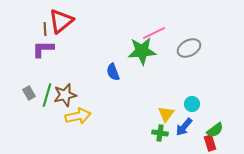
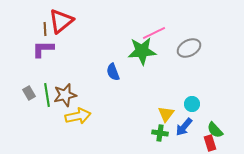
green line: rotated 25 degrees counterclockwise
green semicircle: rotated 84 degrees clockwise
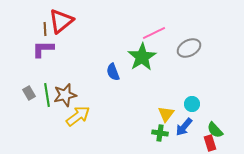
green star: moved 6 px down; rotated 28 degrees counterclockwise
yellow arrow: rotated 25 degrees counterclockwise
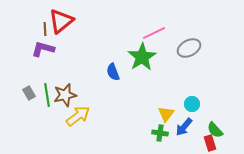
purple L-shape: rotated 15 degrees clockwise
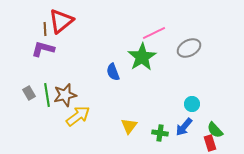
yellow triangle: moved 37 px left, 12 px down
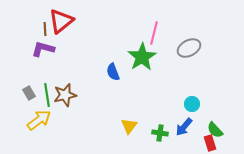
pink line: rotated 50 degrees counterclockwise
yellow arrow: moved 39 px left, 4 px down
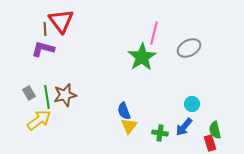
red triangle: rotated 28 degrees counterclockwise
blue semicircle: moved 11 px right, 39 px down
green line: moved 2 px down
green semicircle: rotated 30 degrees clockwise
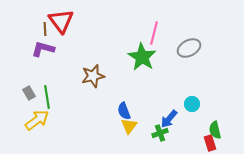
green star: rotated 8 degrees counterclockwise
brown star: moved 28 px right, 19 px up
yellow arrow: moved 2 px left
blue arrow: moved 15 px left, 8 px up
green cross: rotated 28 degrees counterclockwise
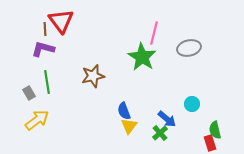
gray ellipse: rotated 15 degrees clockwise
green line: moved 15 px up
blue arrow: moved 2 px left; rotated 90 degrees counterclockwise
green cross: rotated 21 degrees counterclockwise
